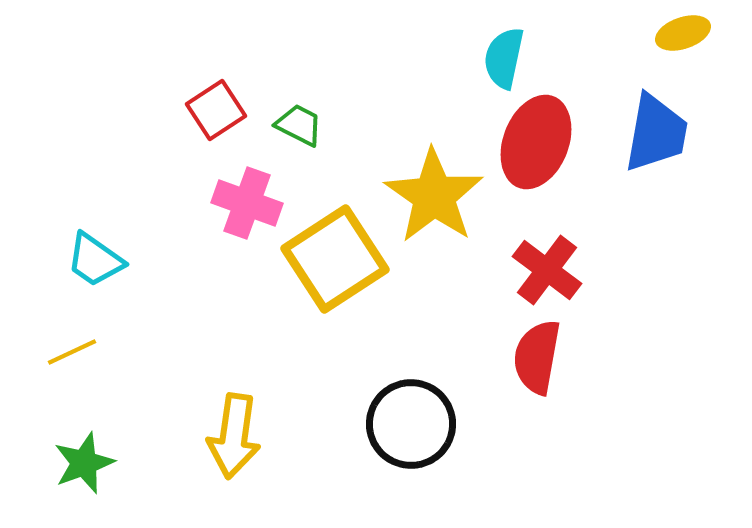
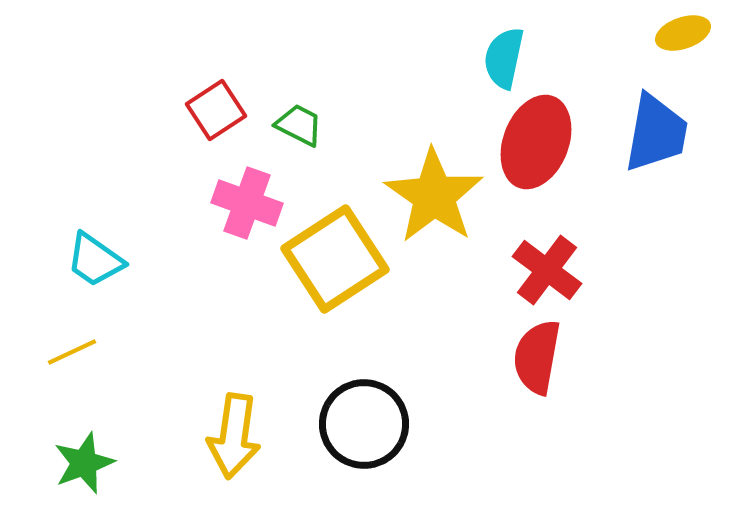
black circle: moved 47 px left
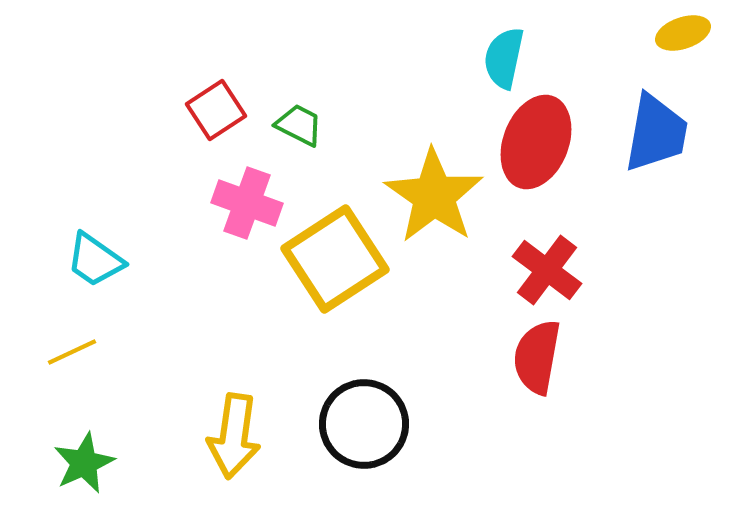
green star: rotated 4 degrees counterclockwise
